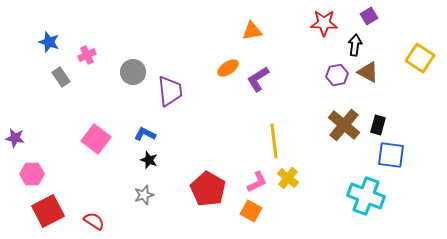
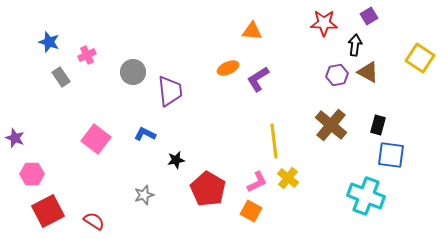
orange triangle: rotated 15 degrees clockwise
orange ellipse: rotated 10 degrees clockwise
brown cross: moved 13 px left
purple star: rotated 12 degrees clockwise
black star: moved 27 px right; rotated 30 degrees counterclockwise
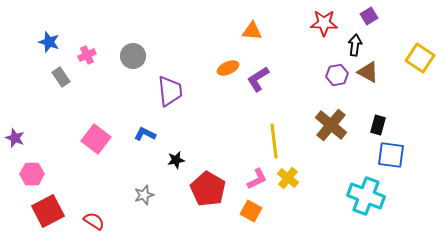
gray circle: moved 16 px up
pink L-shape: moved 3 px up
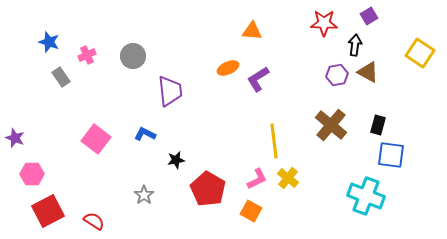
yellow square: moved 5 px up
gray star: rotated 18 degrees counterclockwise
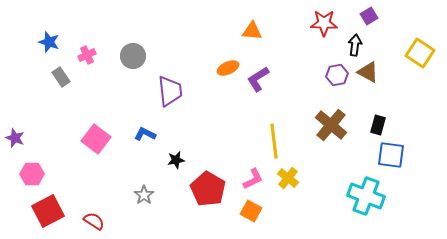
pink L-shape: moved 4 px left
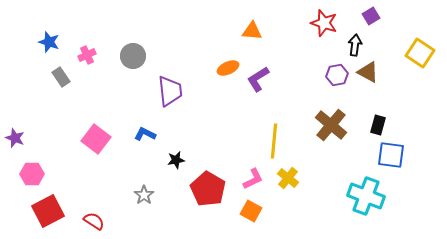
purple square: moved 2 px right
red star: rotated 16 degrees clockwise
yellow line: rotated 12 degrees clockwise
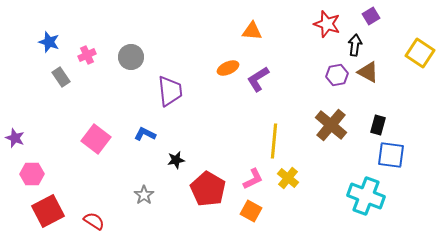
red star: moved 3 px right, 1 px down
gray circle: moved 2 px left, 1 px down
